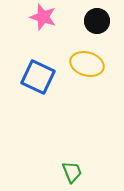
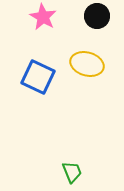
pink star: rotated 12 degrees clockwise
black circle: moved 5 px up
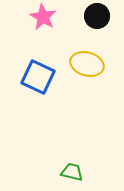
green trapezoid: rotated 55 degrees counterclockwise
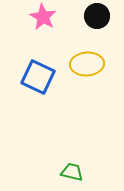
yellow ellipse: rotated 20 degrees counterclockwise
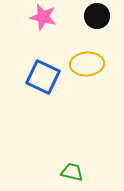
pink star: rotated 16 degrees counterclockwise
blue square: moved 5 px right
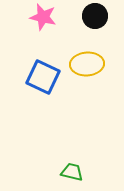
black circle: moved 2 px left
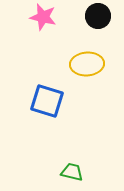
black circle: moved 3 px right
blue square: moved 4 px right, 24 px down; rotated 8 degrees counterclockwise
